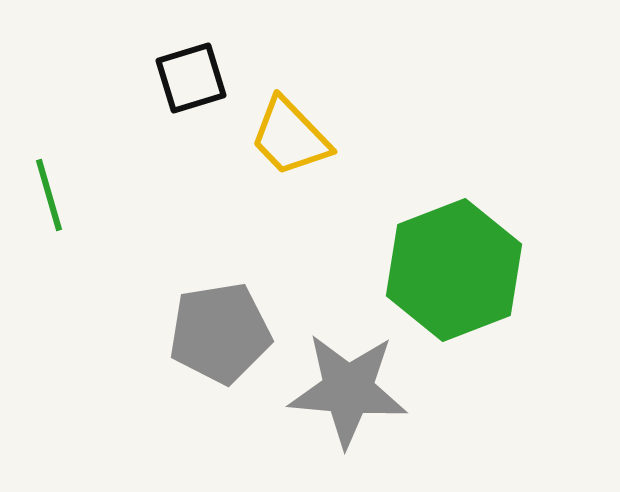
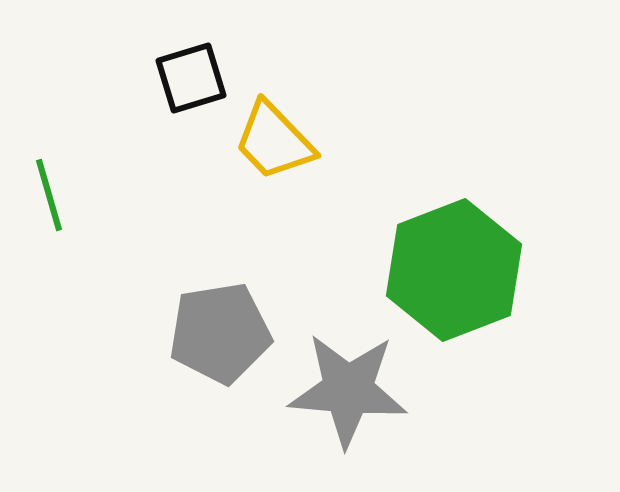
yellow trapezoid: moved 16 px left, 4 px down
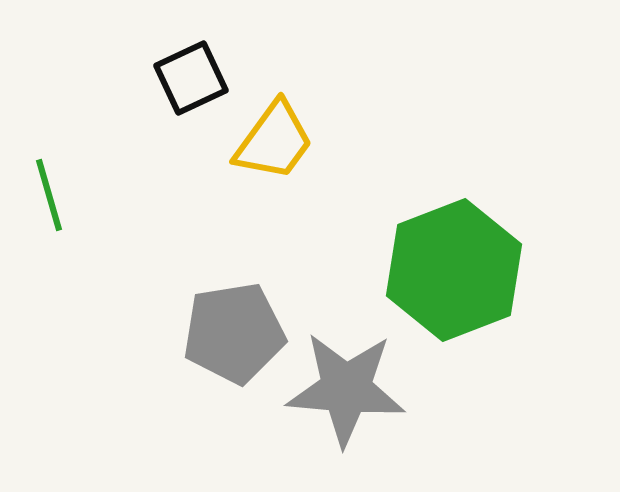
black square: rotated 8 degrees counterclockwise
yellow trapezoid: rotated 100 degrees counterclockwise
gray pentagon: moved 14 px right
gray star: moved 2 px left, 1 px up
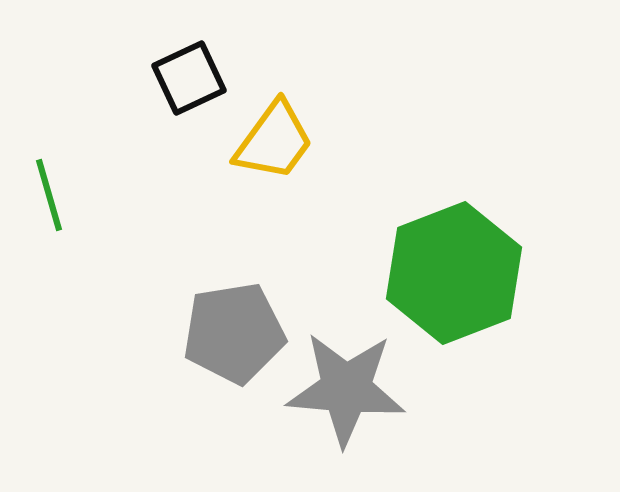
black square: moved 2 px left
green hexagon: moved 3 px down
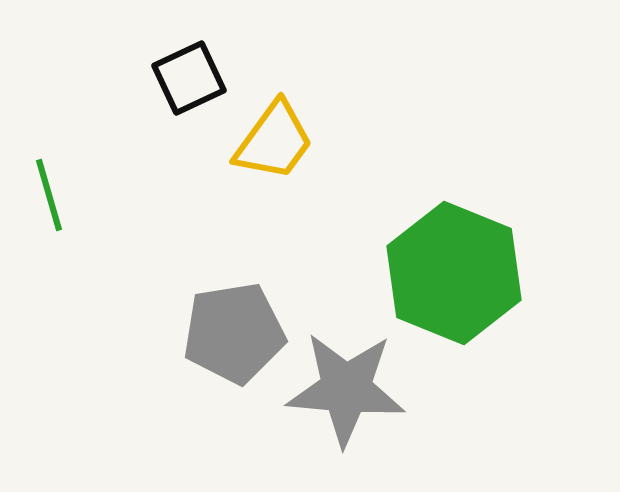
green hexagon: rotated 17 degrees counterclockwise
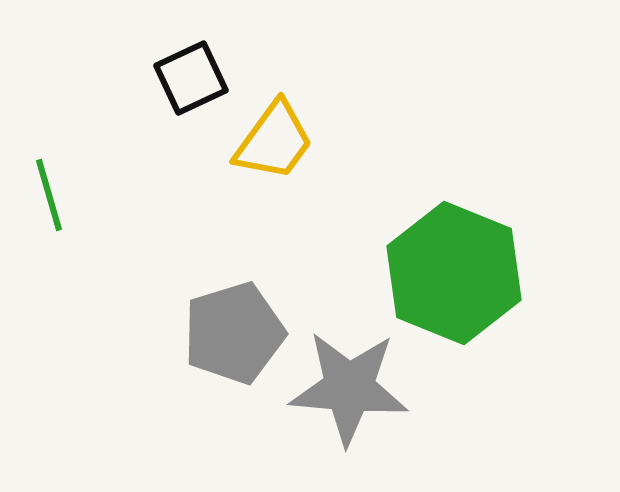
black square: moved 2 px right
gray pentagon: rotated 8 degrees counterclockwise
gray star: moved 3 px right, 1 px up
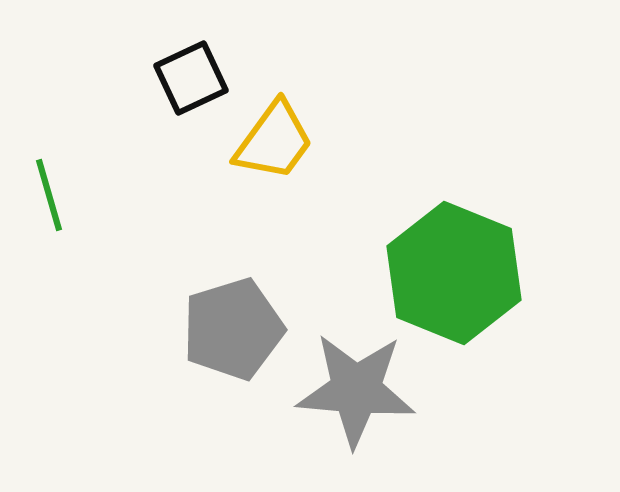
gray pentagon: moved 1 px left, 4 px up
gray star: moved 7 px right, 2 px down
